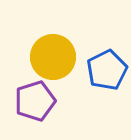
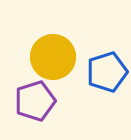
blue pentagon: moved 2 px down; rotated 9 degrees clockwise
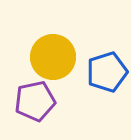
purple pentagon: rotated 6 degrees clockwise
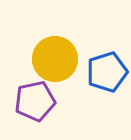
yellow circle: moved 2 px right, 2 px down
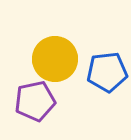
blue pentagon: rotated 12 degrees clockwise
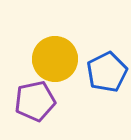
blue pentagon: rotated 21 degrees counterclockwise
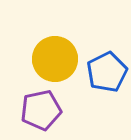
purple pentagon: moved 6 px right, 9 px down
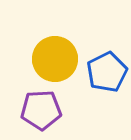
purple pentagon: rotated 9 degrees clockwise
